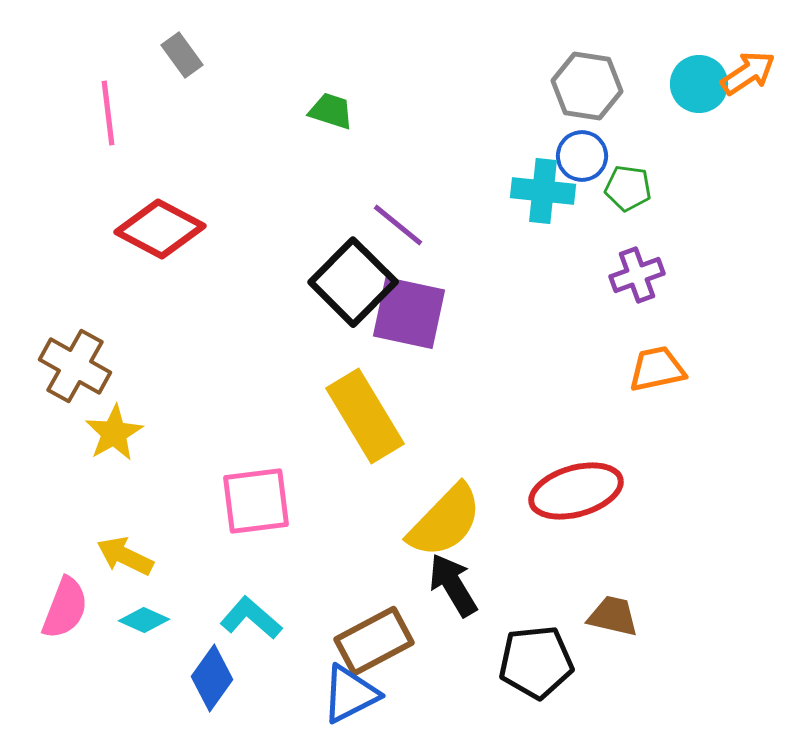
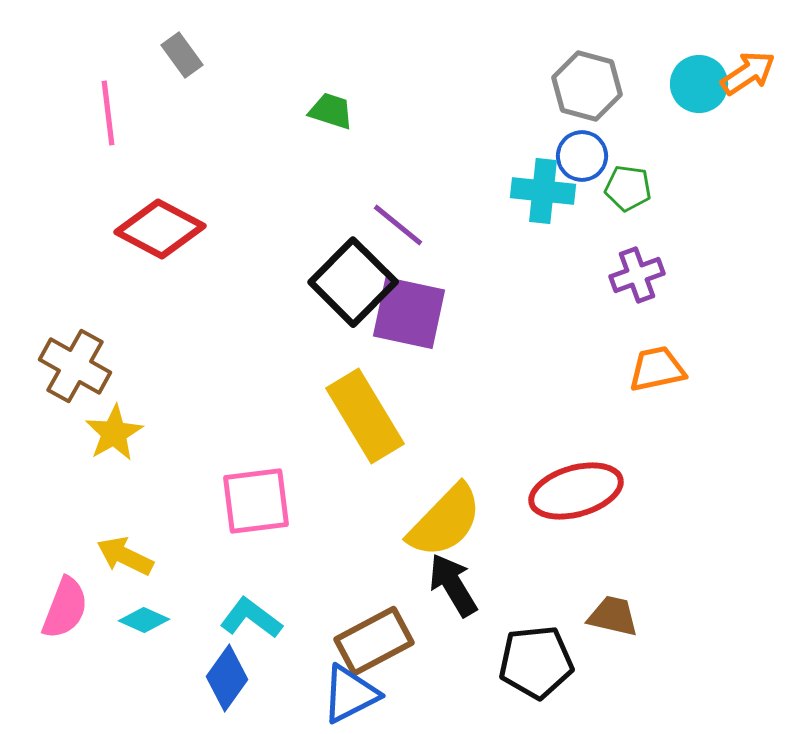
gray hexagon: rotated 6 degrees clockwise
cyan L-shape: rotated 4 degrees counterclockwise
blue diamond: moved 15 px right
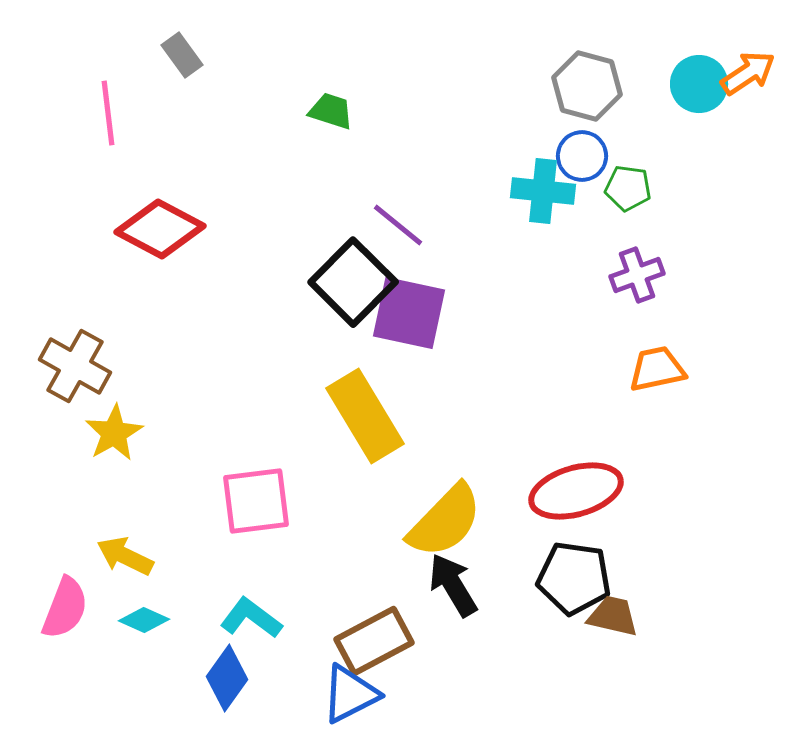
black pentagon: moved 38 px right, 84 px up; rotated 14 degrees clockwise
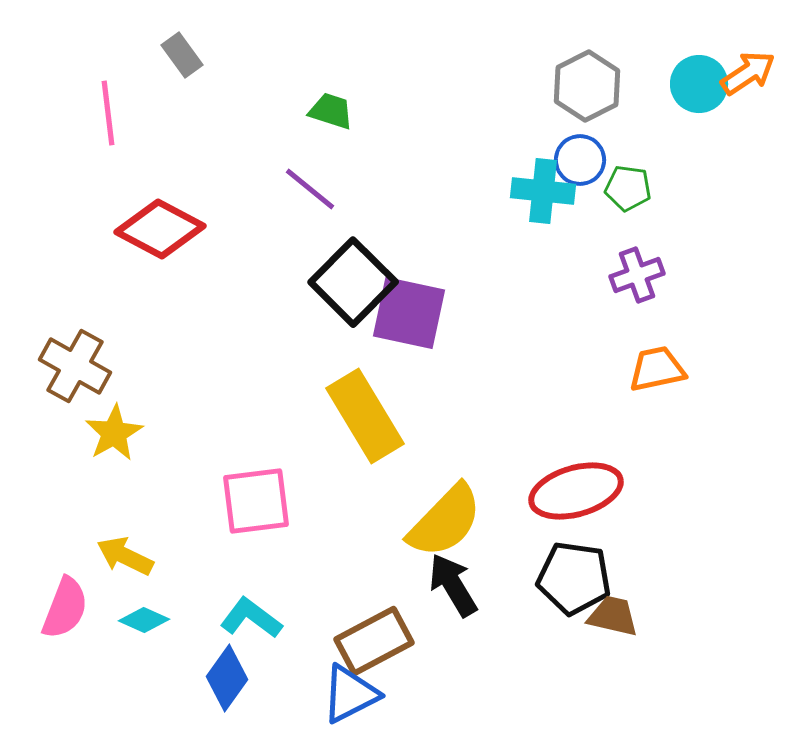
gray hexagon: rotated 18 degrees clockwise
blue circle: moved 2 px left, 4 px down
purple line: moved 88 px left, 36 px up
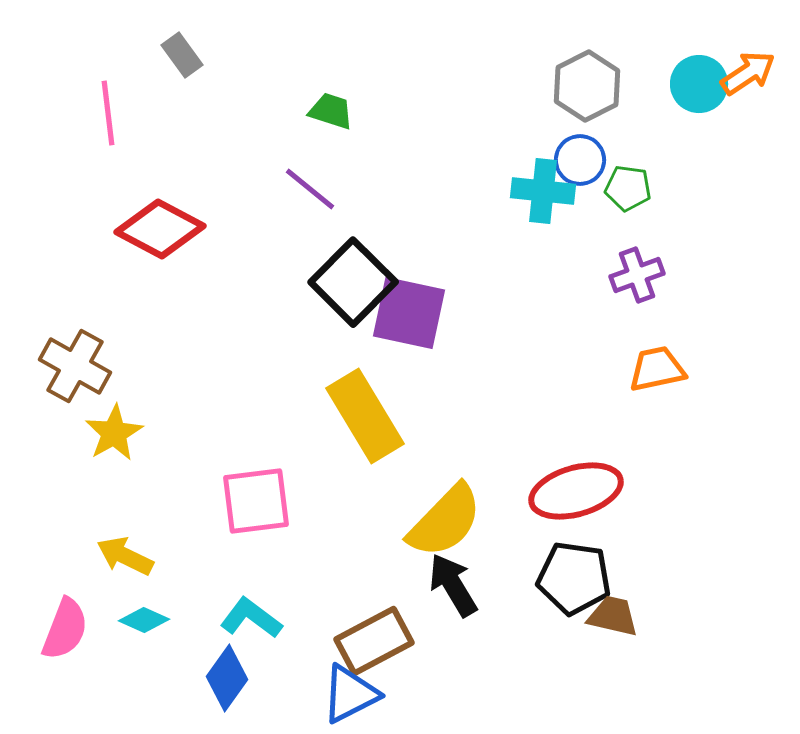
pink semicircle: moved 21 px down
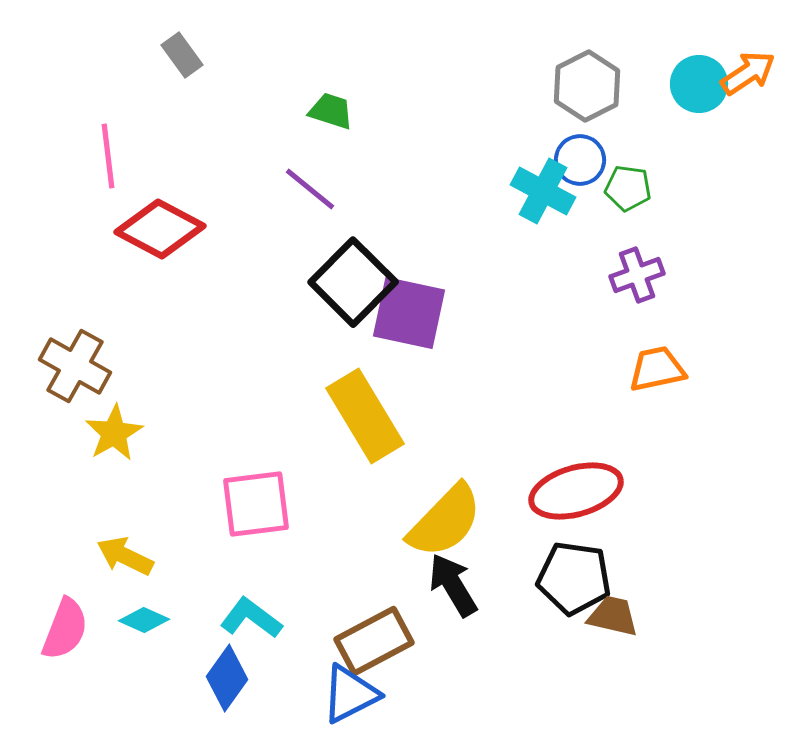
pink line: moved 43 px down
cyan cross: rotated 22 degrees clockwise
pink square: moved 3 px down
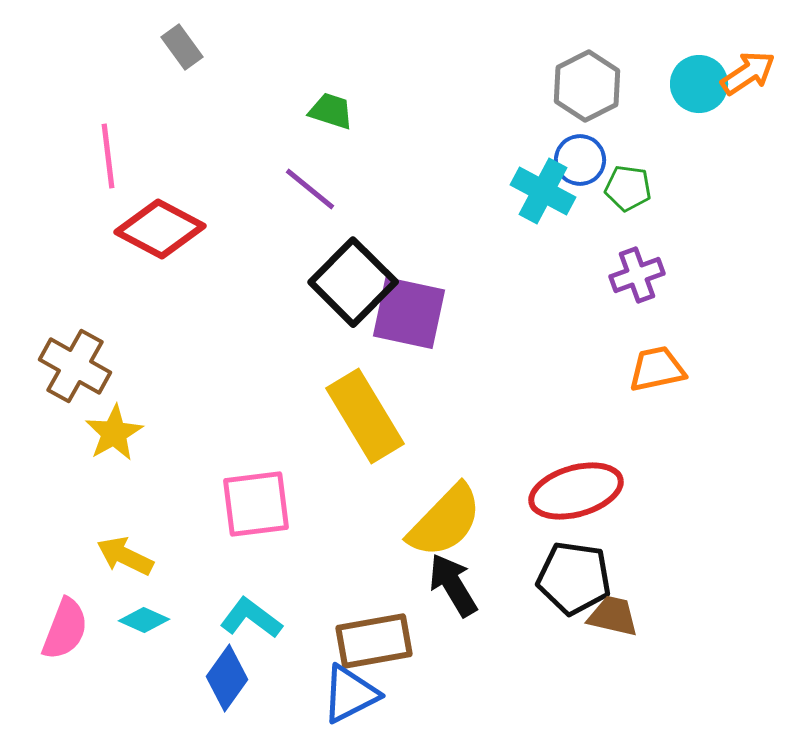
gray rectangle: moved 8 px up
brown rectangle: rotated 18 degrees clockwise
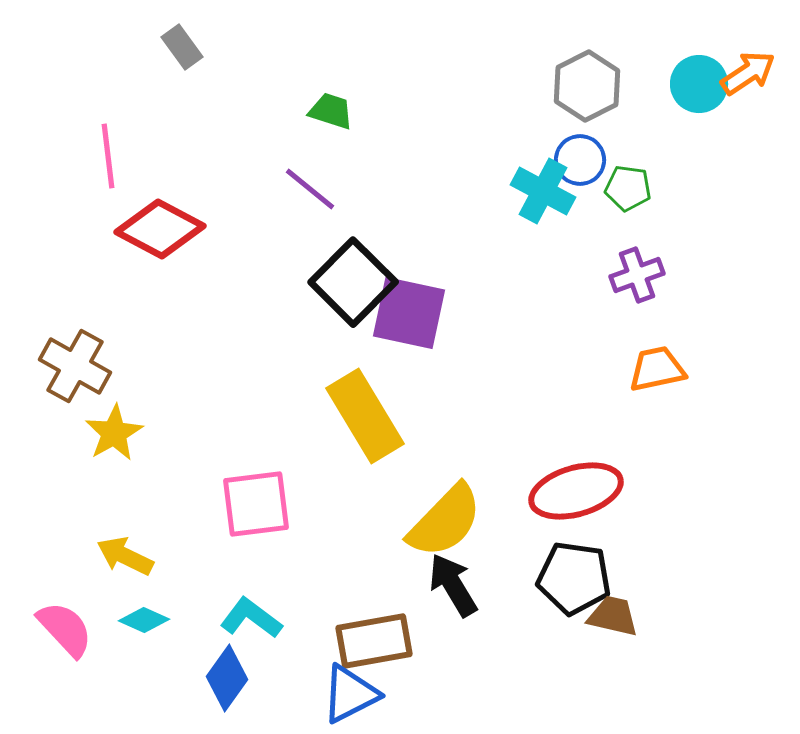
pink semicircle: rotated 64 degrees counterclockwise
